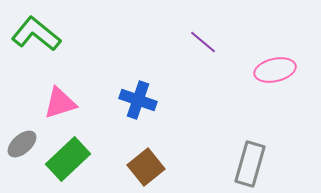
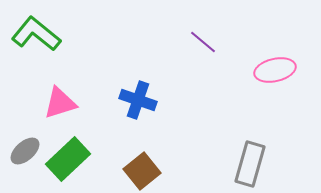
gray ellipse: moved 3 px right, 7 px down
brown square: moved 4 px left, 4 px down
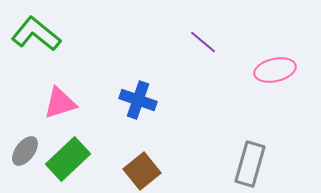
gray ellipse: rotated 12 degrees counterclockwise
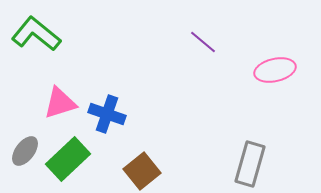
blue cross: moved 31 px left, 14 px down
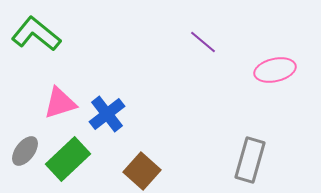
blue cross: rotated 33 degrees clockwise
gray rectangle: moved 4 px up
brown square: rotated 9 degrees counterclockwise
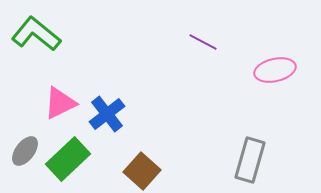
purple line: rotated 12 degrees counterclockwise
pink triangle: rotated 9 degrees counterclockwise
